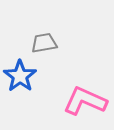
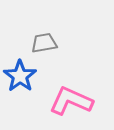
pink L-shape: moved 14 px left
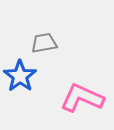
pink L-shape: moved 11 px right, 3 px up
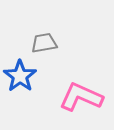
pink L-shape: moved 1 px left, 1 px up
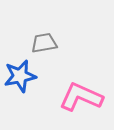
blue star: rotated 24 degrees clockwise
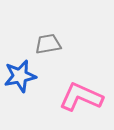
gray trapezoid: moved 4 px right, 1 px down
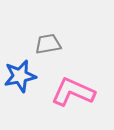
pink L-shape: moved 8 px left, 5 px up
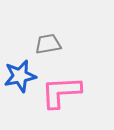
pink L-shape: moved 12 px left; rotated 27 degrees counterclockwise
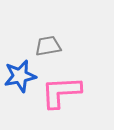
gray trapezoid: moved 2 px down
